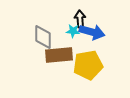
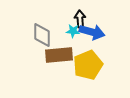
gray diamond: moved 1 px left, 2 px up
yellow pentagon: rotated 12 degrees counterclockwise
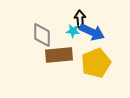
blue arrow: rotated 10 degrees clockwise
yellow pentagon: moved 8 px right, 2 px up
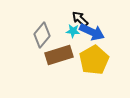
black arrow: rotated 42 degrees counterclockwise
gray diamond: rotated 40 degrees clockwise
brown rectangle: rotated 12 degrees counterclockwise
yellow pentagon: moved 2 px left, 3 px up; rotated 8 degrees counterclockwise
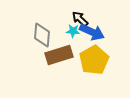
gray diamond: rotated 35 degrees counterclockwise
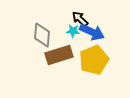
yellow pentagon: rotated 8 degrees clockwise
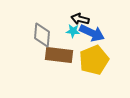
black arrow: rotated 30 degrees counterclockwise
blue arrow: moved 1 px down
brown rectangle: rotated 24 degrees clockwise
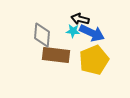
brown rectangle: moved 3 px left
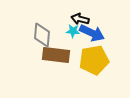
yellow pentagon: rotated 12 degrees clockwise
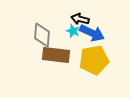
cyan star: rotated 16 degrees clockwise
